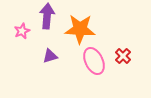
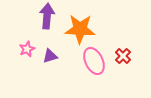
pink star: moved 5 px right, 18 px down
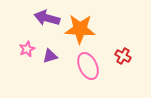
purple arrow: moved 2 px down; rotated 80 degrees counterclockwise
red cross: rotated 14 degrees counterclockwise
pink ellipse: moved 6 px left, 5 px down
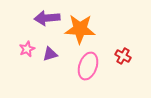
purple arrow: rotated 20 degrees counterclockwise
purple triangle: moved 2 px up
pink ellipse: rotated 44 degrees clockwise
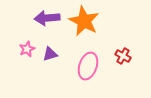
orange star: moved 4 px right, 8 px up; rotated 24 degrees clockwise
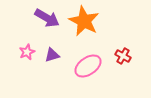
purple arrow: rotated 145 degrees counterclockwise
pink star: moved 3 px down
purple triangle: moved 2 px right, 1 px down
pink ellipse: rotated 36 degrees clockwise
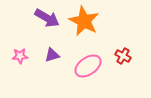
pink star: moved 7 px left, 4 px down; rotated 21 degrees clockwise
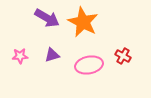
orange star: moved 1 px left, 1 px down
pink ellipse: moved 1 px right, 1 px up; rotated 24 degrees clockwise
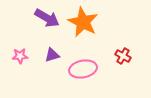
pink ellipse: moved 6 px left, 4 px down
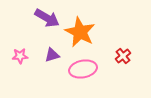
orange star: moved 3 px left, 10 px down
red cross: rotated 21 degrees clockwise
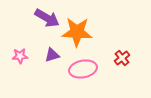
orange star: moved 3 px left; rotated 24 degrees counterclockwise
red cross: moved 1 px left, 2 px down
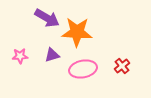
red cross: moved 8 px down
